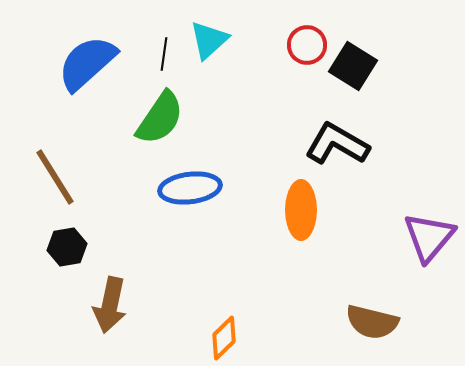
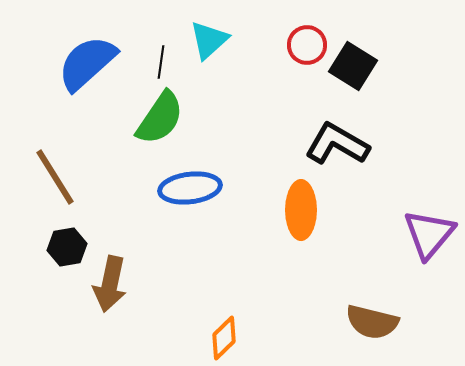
black line: moved 3 px left, 8 px down
purple triangle: moved 3 px up
brown arrow: moved 21 px up
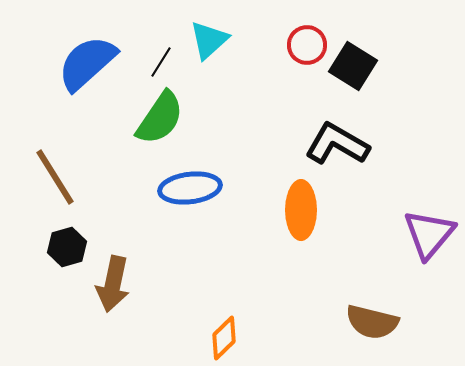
black line: rotated 24 degrees clockwise
black hexagon: rotated 6 degrees counterclockwise
brown arrow: moved 3 px right
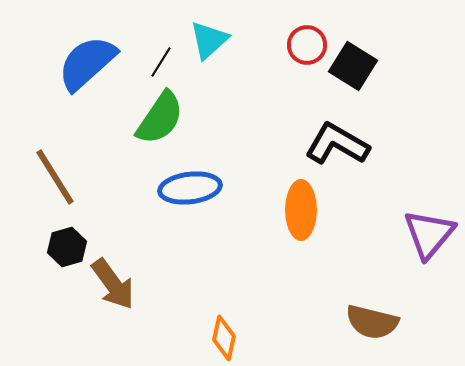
brown arrow: rotated 48 degrees counterclockwise
orange diamond: rotated 33 degrees counterclockwise
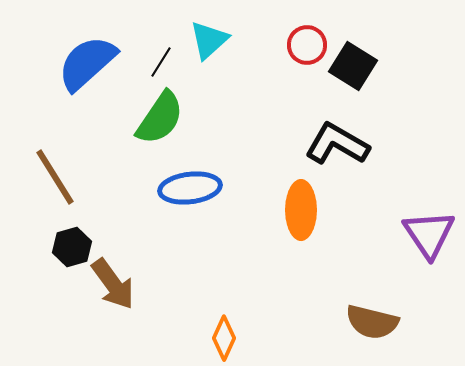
purple triangle: rotated 14 degrees counterclockwise
black hexagon: moved 5 px right
orange diamond: rotated 12 degrees clockwise
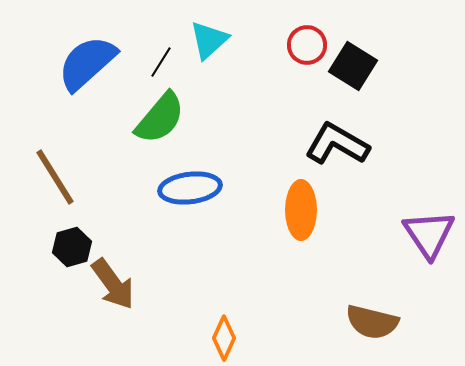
green semicircle: rotated 6 degrees clockwise
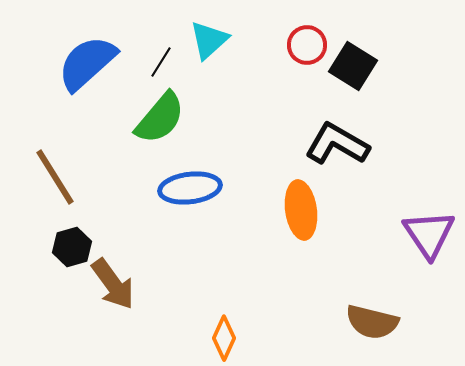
orange ellipse: rotated 8 degrees counterclockwise
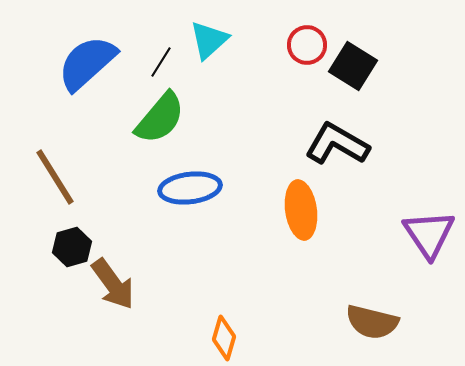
orange diamond: rotated 9 degrees counterclockwise
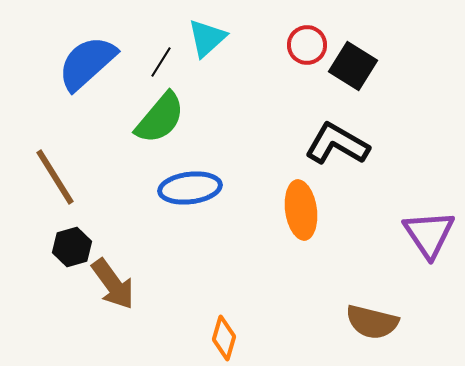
cyan triangle: moved 2 px left, 2 px up
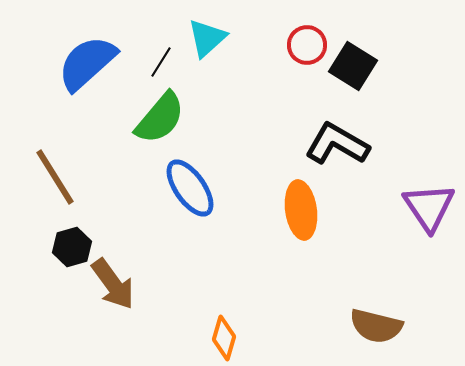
blue ellipse: rotated 62 degrees clockwise
purple triangle: moved 27 px up
brown semicircle: moved 4 px right, 4 px down
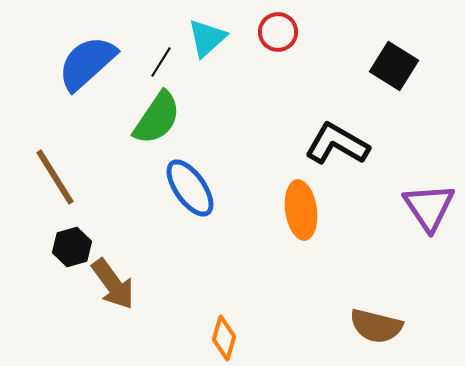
red circle: moved 29 px left, 13 px up
black square: moved 41 px right
green semicircle: moved 3 px left; rotated 6 degrees counterclockwise
